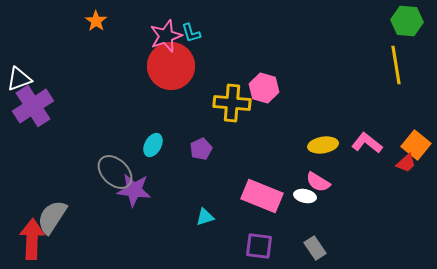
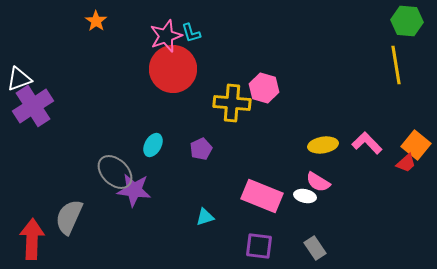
red circle: moved 2 px right, 3 px down
pink L-shape: rotated 8 degrees clockwise
gray semicircle: moved 17 px right; rotated 9 degrees counterclockwise
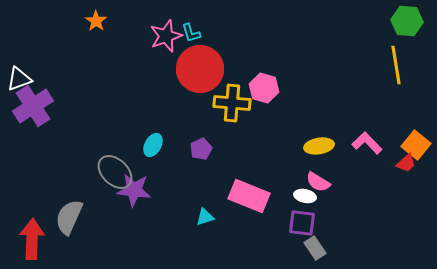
red circle: moved 27 px right
yellow ellipse: moved 4 px left, 1 px down
pink rectangle: moved 13 px left
purple square: moved 43 px right, 23 px up
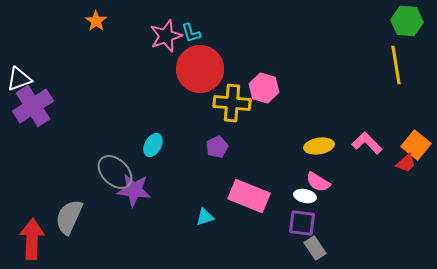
purple pentagon: moved 16 px right, 2 px up
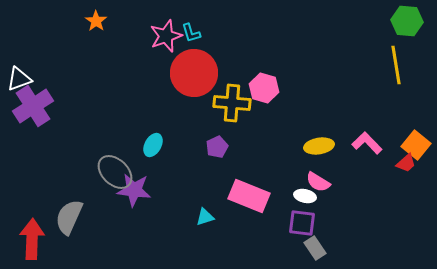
red circle: moved 6 px left, 4 px down
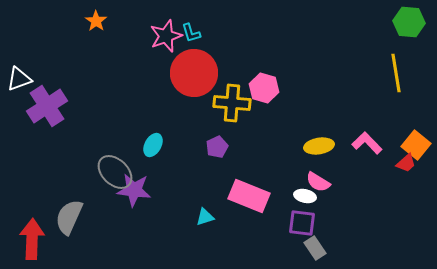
green hexagon: moved 2 px right, 1 px down
yellow line: moved 8 px down
purple cross: moved 14 px right
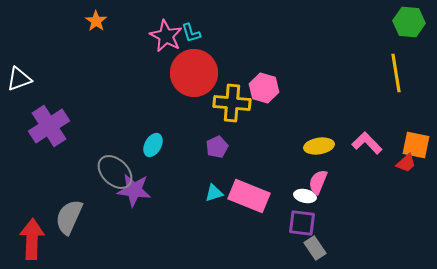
pink star: rotated 24 degrees counterclockwise
purple cross: moved 2 px right, 20 px down
orange square: rotated 28 degrees counterclockwise
pink semicircle: rotated 80 degrees clockwise
cyan triangle: moved 9 px right, 24 px up
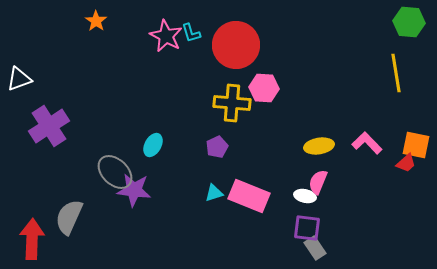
red circle: moved 42 px right, 28 px up
pink hexagon: rotated 12 degrees counterclockwise
purple square: moved 5 px right, 5 px down
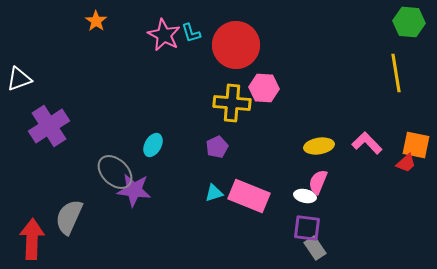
pink star: moved 2 px left, 1 px up
